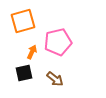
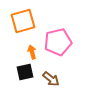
orange arrow: rotated 40 degrees counterclockwise
black square: moved 1 px right, 1 px up
brown arrow: moved 4 px left
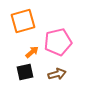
orange arrow: rotated 64 degrees clockwise
brown arrow: moved 6 px right, 5 px up; rotated 54 degrees counterclockwise
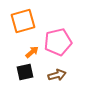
brown arrow: moved 1 px down
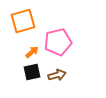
black square: moved 7 px right
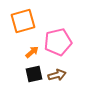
black square: moved 2 px right, 2 px down
